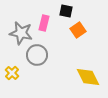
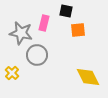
orange square: rotated 28 degrees clockwise
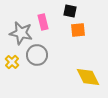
black square: moved 4 px right
pink rectangle: moved 1 px left, 1 px up; rotated 28 degrees counterclockwise
yellow cross: moved 11 px up
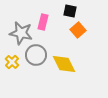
pink rectangle: rotated 28 degrees clockwise
orange square: rotated 35 degrees counterclockwise
gray circle: moved 1 px left
yellow diamond: moved 24 px left, 13 px up
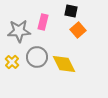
black square: moved 1 px right
gray star: moved 2 px left, 2 px up; rotated 15 degrees counterclockwise
gray circle: moved 1 px right, 2 px down
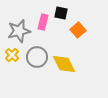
black square: moved 10 px left, 2 px down
gray star: rotated 10 degrees counterclockwise
yellow cross: moved 7 px up
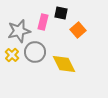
gray circle: moved 2 px left, 5 px up
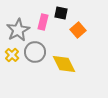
gray star: moved 1 px left, 1 px up; rotated 15 degrees counterclockwise
